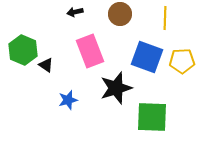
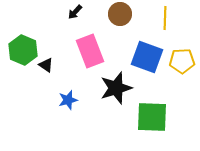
black arrow: rotated 35 degrees counterclockwise
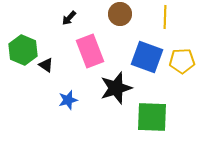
black arrow: moved 6 px left, 6 px down
yellow line: moved 1 px up
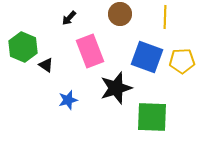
green hexagon: moved 3 px up
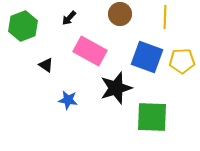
green hexagon: moved 21 px up; rotated 16 degrees clockwise
pink rectangle: rotated 40 degrees counterclockwise
blue star: rotated 24 degrees clockwise
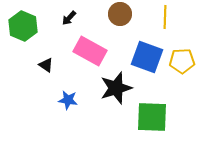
green hexagon: rotated 16 degrees counterclockwise
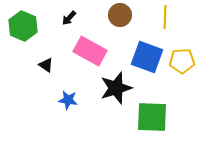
brown circle: moved 1 px down
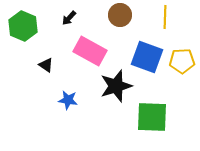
black star: moved 2 px up
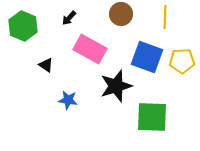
brown circle: moved 1 px right, 1 px up
pink rectangle: moved 2 px up
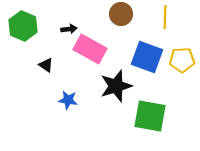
black arrow: moved 11 px down; rotated 140 degrees counterclockwise
yellow pentagon: moved 1 px up
green square: moved 2 px left, 1 px up; rotated 8 degrees clockwise
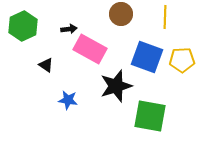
green hexagon: rotated 12 degrees clockwise
